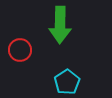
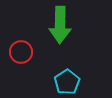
red circle: moved 1 px right, 2 px down
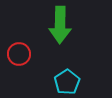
red circle: moved 2 px left, 2 px down
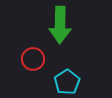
red circle: moved 14 px right, 5 px down
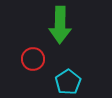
cyan pentagon: moved 1 px right
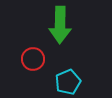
cyan pentagon: rotated 10 degrees clockwise
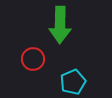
cyan pentagon: moved 5 px right
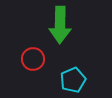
cyan pentagon: moved 2 px up
